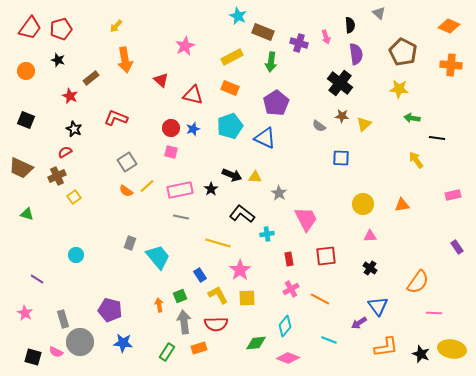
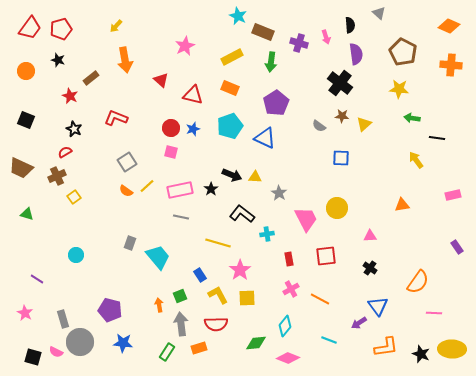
yellow circle at (363, 204): moved 26 px left, 4 px down
gray arrow at (184, 322): moved 3 px left, 2 px down
yellow ellipse at (452, 349): rotated 8 degrees counterclockwise
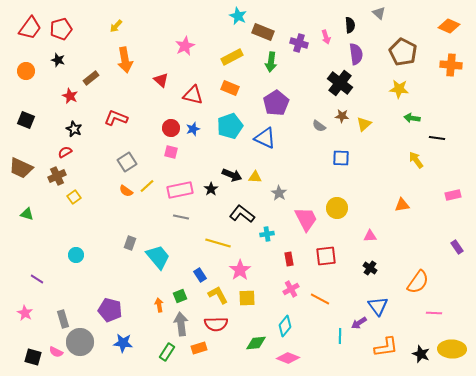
cyan line at (329, 340): moved 11 px right, 4 px up; rotated 70 degrees clockwise
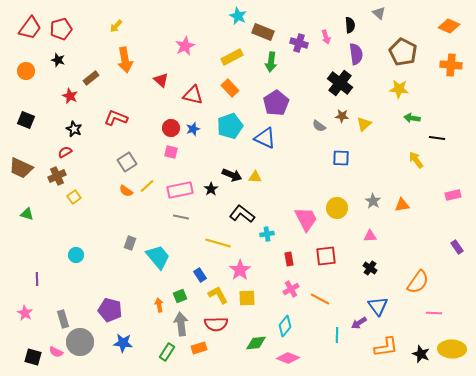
orange rectangle at (230, 88): rotated 24 degrees clockwise
gray star at (279, 193): moved 94 px right, 8 px down
purple line at (37, 279): rotated 56 degrees clockwise
cyan line at (340, 336): moved 3 px left, 1 px up
